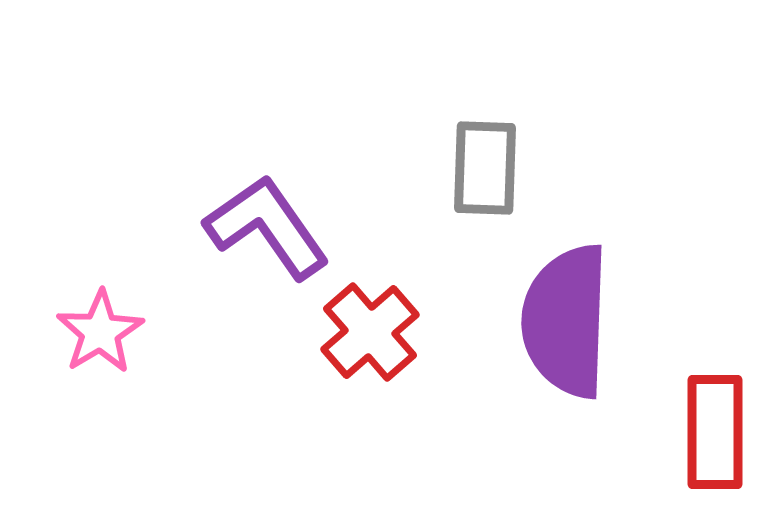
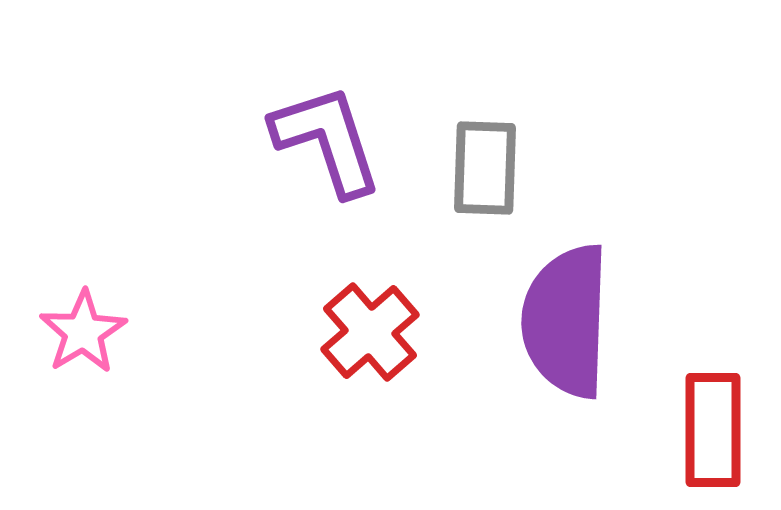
purple L-shape: moved 60 px right, 87 px up; rotated 17 degrees clockwise
pink star: moved 17 px left
red rectangle: moved 2 px left, 2 px up
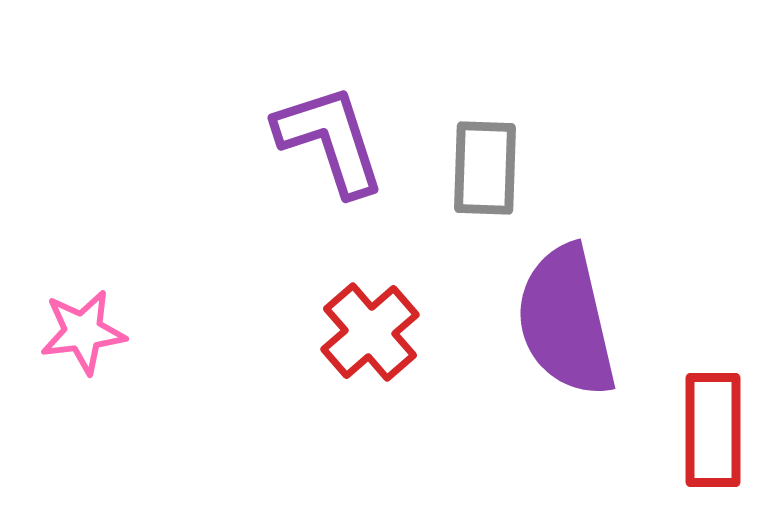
purple L-shape: moved 3 px right
purple semicircle: rotated 15 degrees counterclockwise
pink star: rotated 24 degrees clockwise
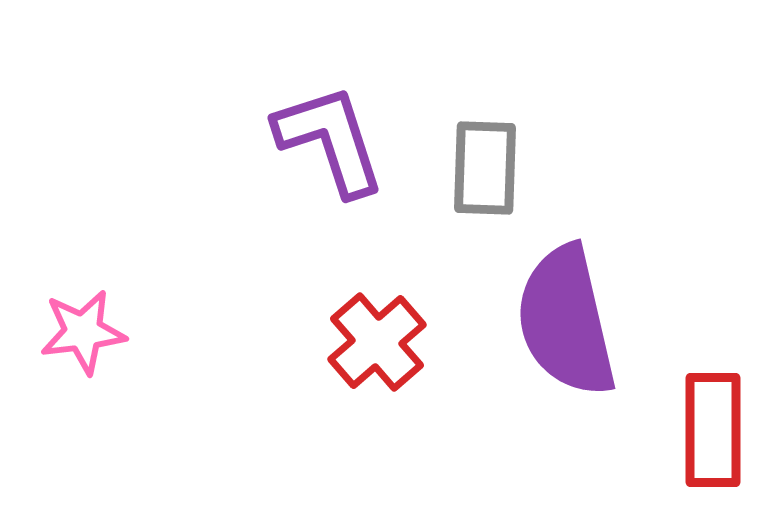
red cross: moved 7 px right, 10 px down
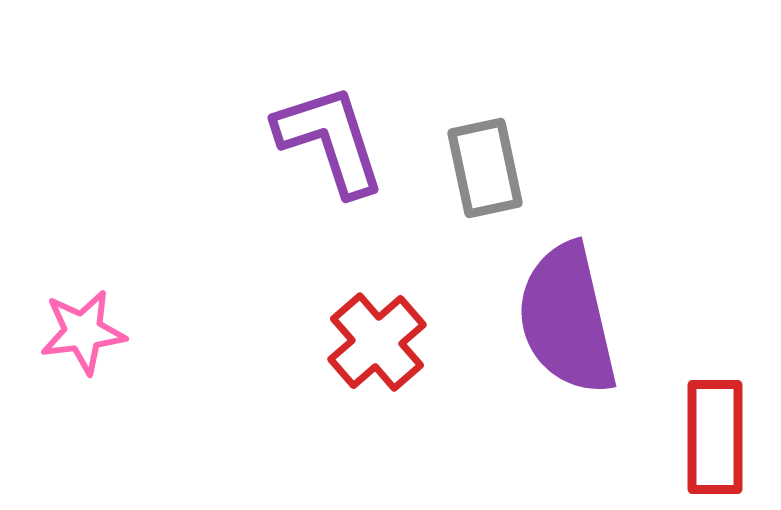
gray rectangle: rotated 14 degrees counterclockwise
purple semicircle: moved 1 px right, 2 px up
red rectangle: moved 2 px right, 7 px down
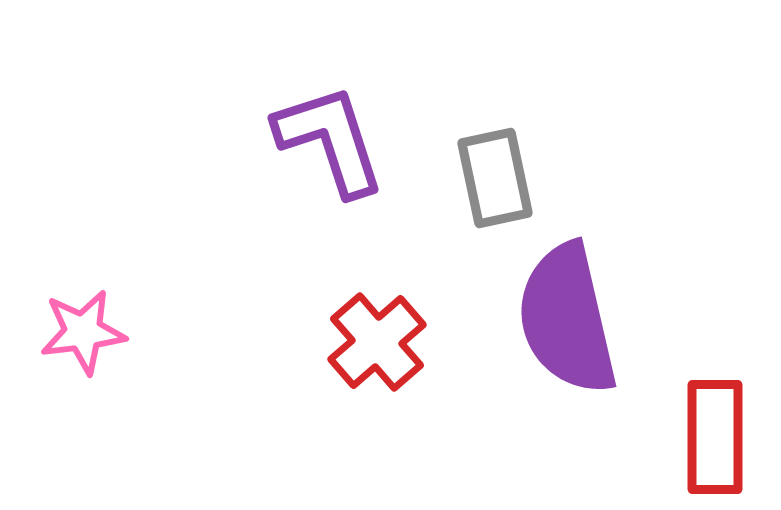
gray rectangle: moved 10 px right, 10 px down
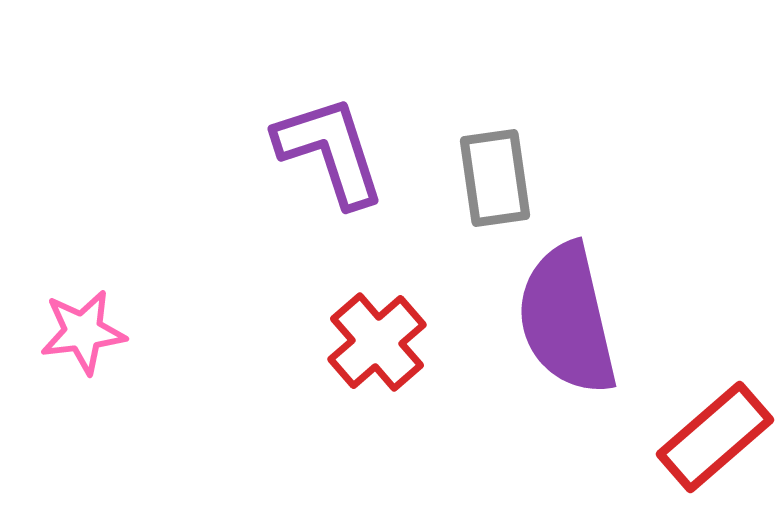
purple L-shape: moved 11 px down
gray rectangle: rotated 4 degrees clockwise
red rectangle: rotated 49 degrees clockwise
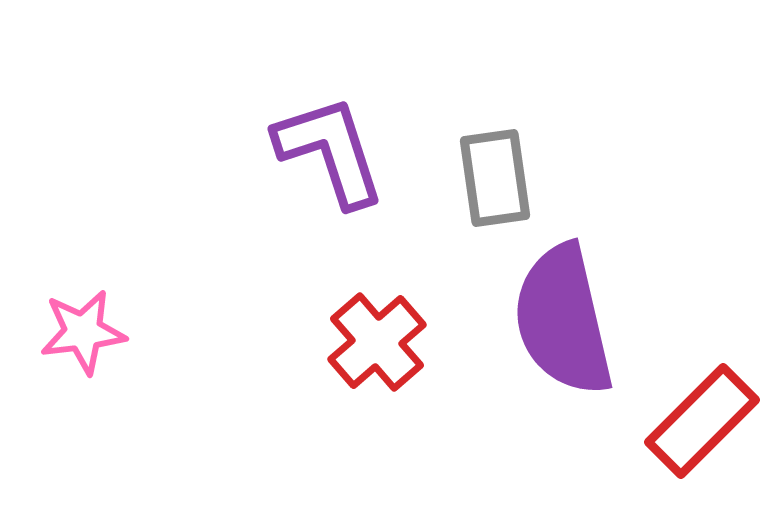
purple semicircle: moved 4 px left, 1 px down
red rectangle: moved 13 px left, 16 px up; rotated 4 degrees counterclockwise
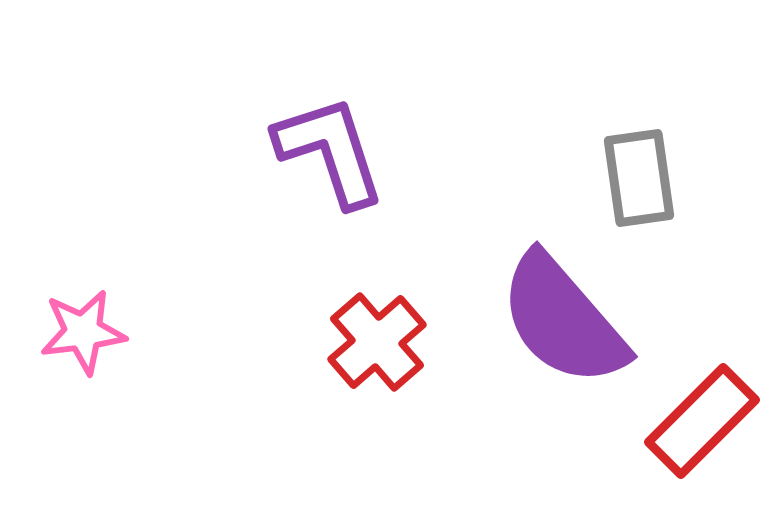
gray rectangle: moved 144 px right
purple semicircle: rotated 28 degrees counterclockwise
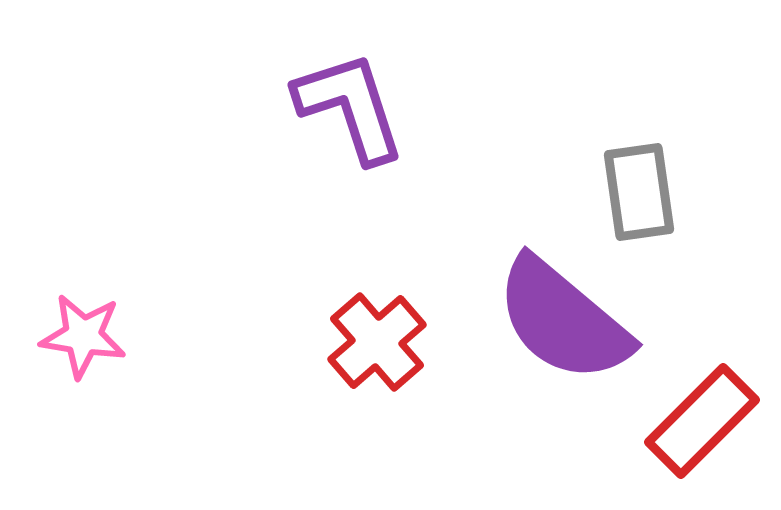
purple L-shape: moved 20 px right, 44 px up
gray rectangle: moved 14 px down
purple semicircle: rotated 9 degrees counterclockwise
pink star: moved 4 px down; rotated 16 degrees clockwise
